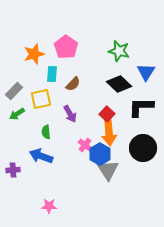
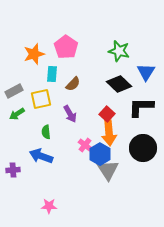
gray rectangle: rotated 18 degrees clockwise
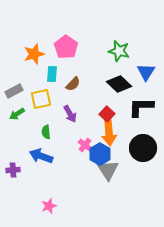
pink star: rotated 21 degrees counterclockwise
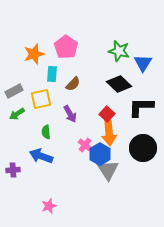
blue triangle: moved 3 px left, 9 px up
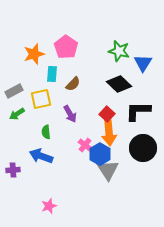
black L-shape: moved 3 px left, 4 px down
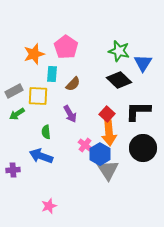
black diamond: moved 4 px up
yellow square: moved 3 px left, 3 px up; rotated 15 degrees clockwise
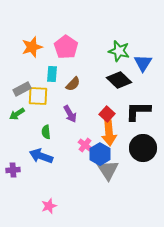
orange star: moved 2 px left, 7 px up
gray rectangle: moved 8 px right, 2 px up
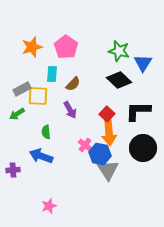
purple arrow: moved 4 px up
blue hexagon: rotated 20 degrees counterclockwise
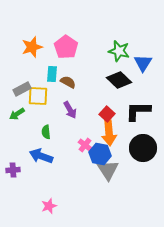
brown semicircle: moved 5 px left, 2 px up; rotated 105 degrees counterclockwise
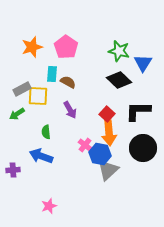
gray triangle: rotated 20 degrees clockwise
